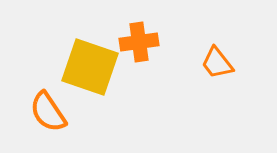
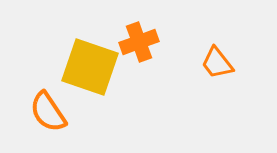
orange cross: rotated 12 degrees counterclockwise
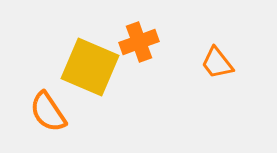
yellow square: rotated 4 degrees clockwise
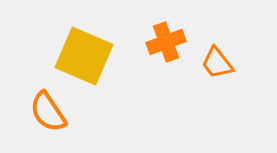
orange cross: moved 27 px right
yellow square: moved 6 px left, 11 px up
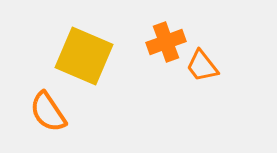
orange trapezoid: moved 15 px left, 3 px down
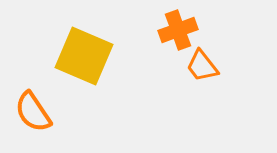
orange cross: moved 12 px right, 12 px up
orange semicircle: moved 15 px left
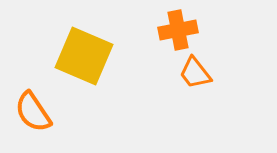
orange cross: rotated 9 degrees clockwise
orange trapezoid: moved 7 px left, 7 px down
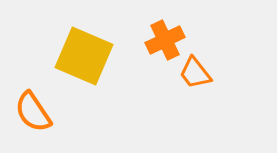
orange cross: moved 13 px left, 10 px down; rotated 15 degrees counterclockwise
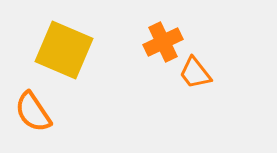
orange cross: moved 2 px left, 2 px down
yellow square: moved 20 px left, 6 px up
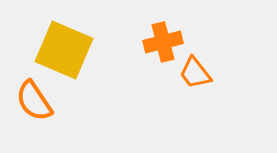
orange cross: rotated 12 degrees clockwise
orange semicircle: moved 1 px right, 11 px up
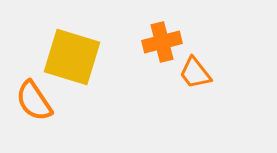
orange cross: moved 1 px left
yellow square: moved 8 px right, 7 px down; rotated 6 degrees counterclockwise
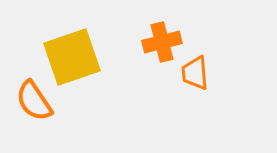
yellow square: rotated 36 degrees counterclockwise
orange trapezoid: rotated 33 degrees clockwise
